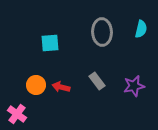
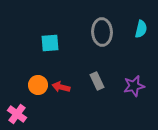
gray rectangle: rotated 12 degrees clockwise
orange circle: moved 2 px right
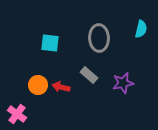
gray ellipse: moved 3 px left, 6 px down
cyan square: rotated 12 degrees clockwise
gray rectangle: moved 8 px left, 6 px up; rotated 24 degrees counterclockwise
purple star: moved 11 px left, 3 px up
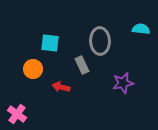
cyan semicircle: rotated 96 degrees counterclockwise
gray ellipse: moved 1 px right, 3 px down
gray rectangle: moved 7 px left, 10 px up; rotated 24 degrees clockwise
orange circle: moved 5 px left, 16 px up
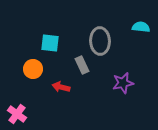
cyan semicircle: moved 2 px up
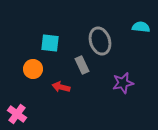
gray ellipse: rotated 16 degrees counterclockwise
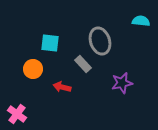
cyan semicircle: moved 6 px up
gray rectangle: moved 1 px right, 1 px up; rotated 18 degrees counterclockwise
purple star: moved 1 px left
red arrow: moved 1 px right
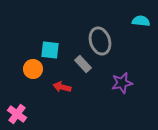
cyan square: moved 7 px down
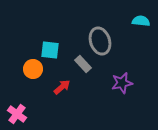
red arrow: rotated 126 degrees clockwise
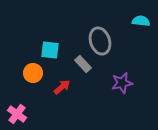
orange circle: moved 4 px down
